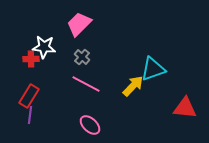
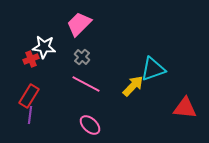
red cross: rotated 21 degrees counterclockwise
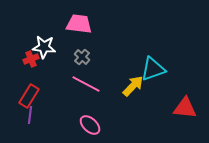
pink trapezoid: rotated 52 degrees clockwise
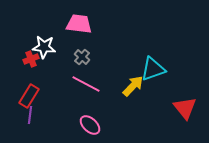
red triangle: rotated 45 degrees clockwise
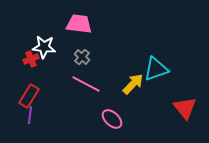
cyan triangle: moved 3 px right
yellow arrow: moved 2 px up
pink ellipse: moved 22 px right, 6 px up
